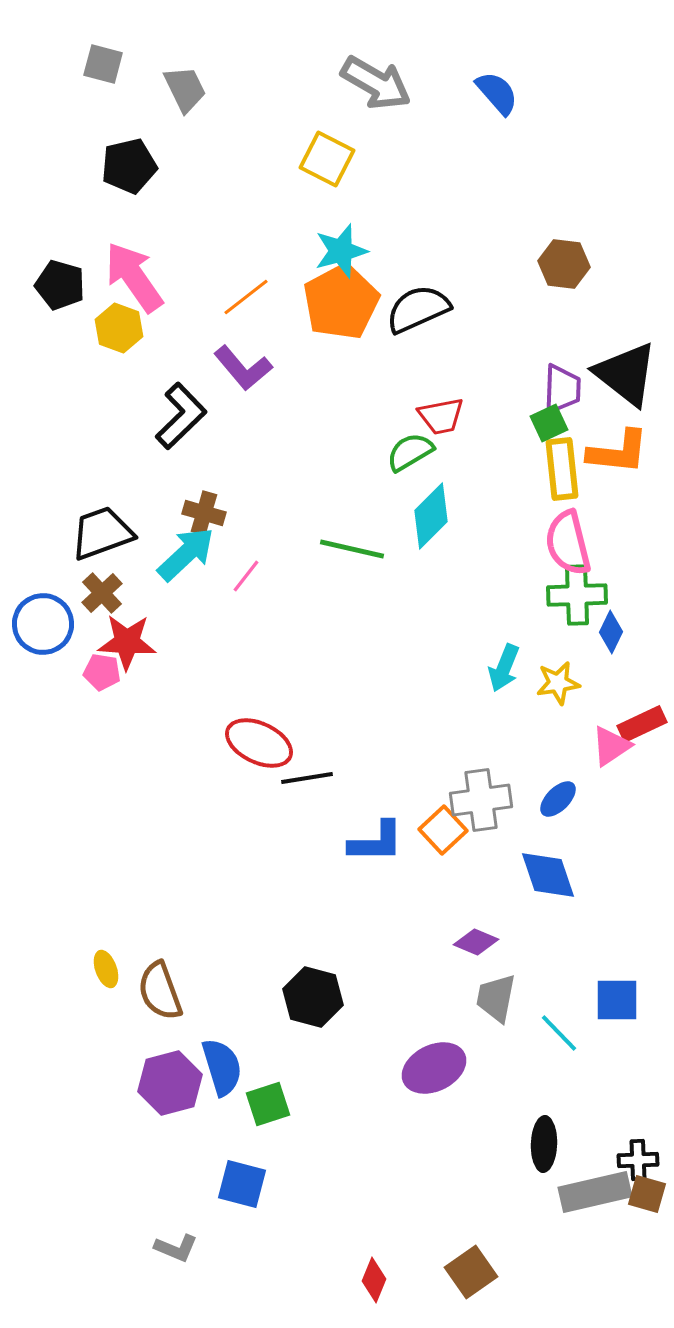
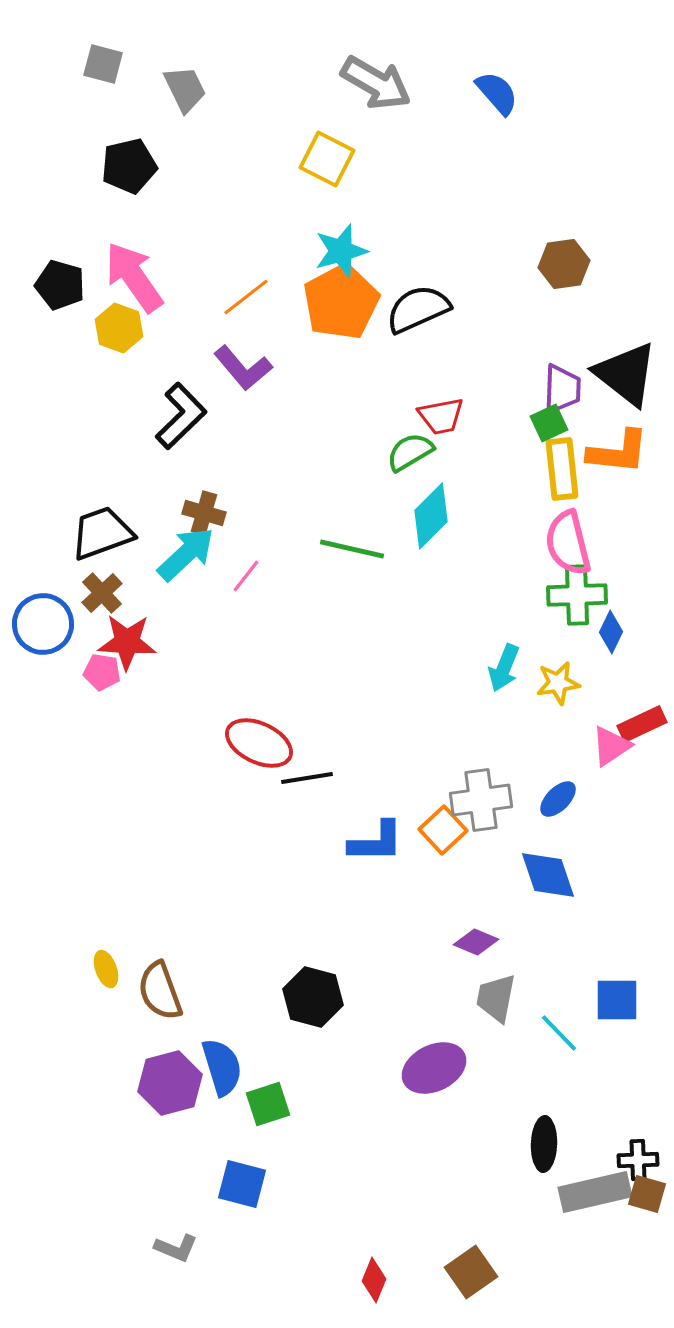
brown hexagon at (564, 264): rotated 15 degrees counterclockwise
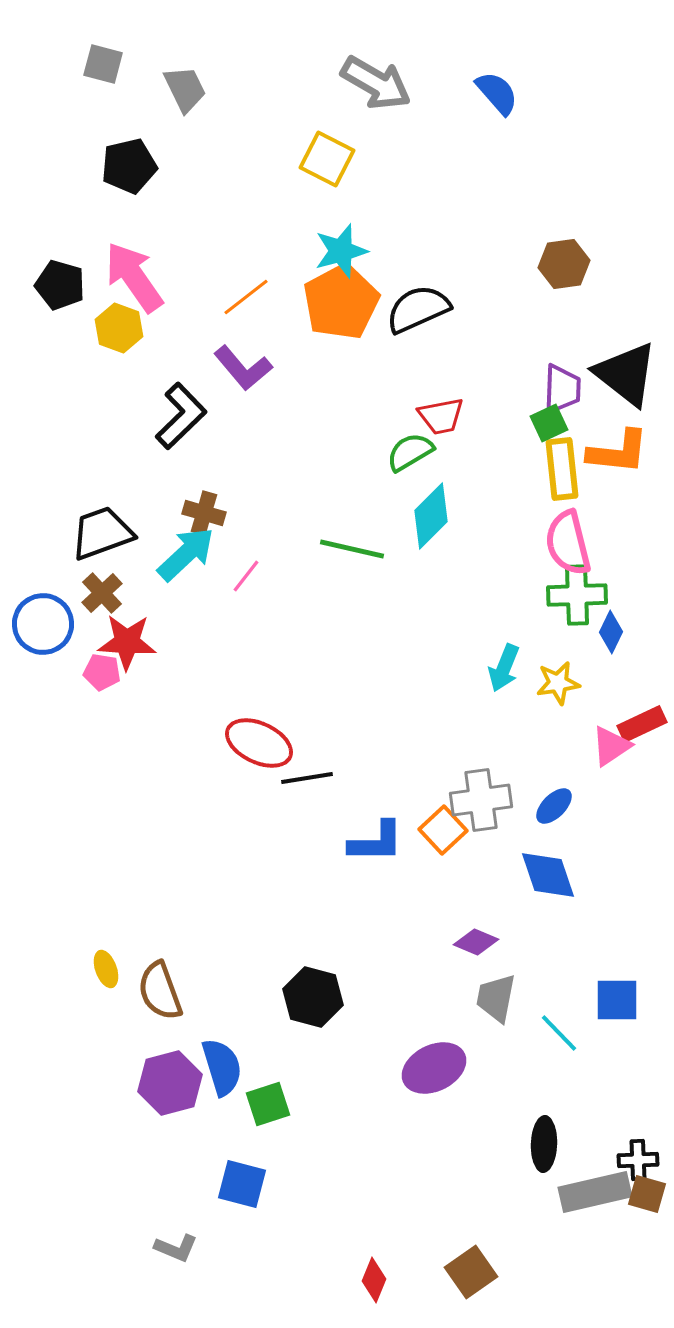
blue ellipse at (558, 799): moved 4 px left, 7 px down
